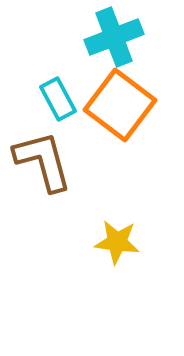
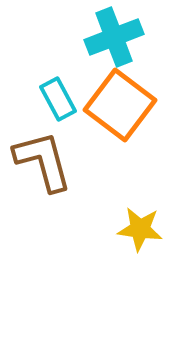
yellow star: moved 23 px right, 13 px up
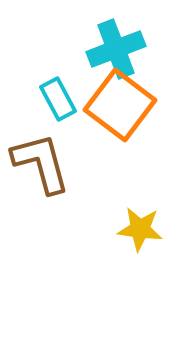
cyan cross: moved 2 px right, 12 px down
brown L-shape: moved 2 px left, 2 px down
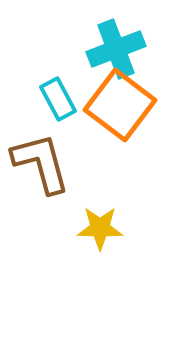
yellow star: moved 40 px left, 1 px up; rotated 6 degrees counterclockwise
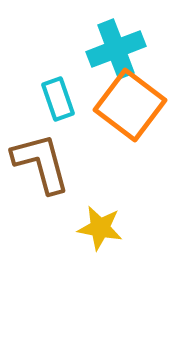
cyan rectangle: rotated 9 degrees clockwise
orange square: moved 10 px right
yellow star: rotated 9 degrees clockwise
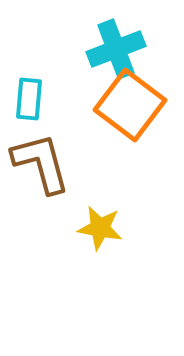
cyan rectangle: moved 29 px left; rotated 24 degrees clockwise
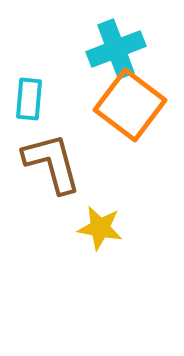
brown L-shape: moved 11 px right
